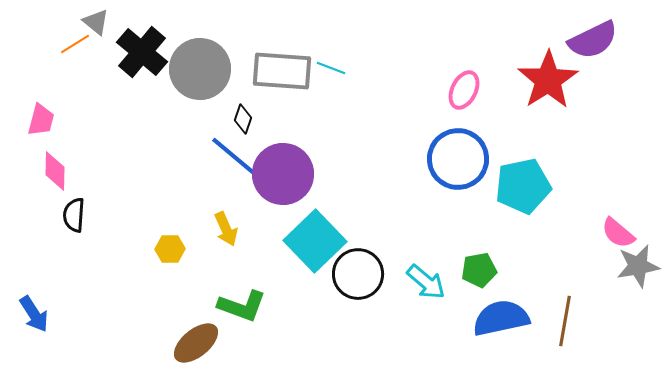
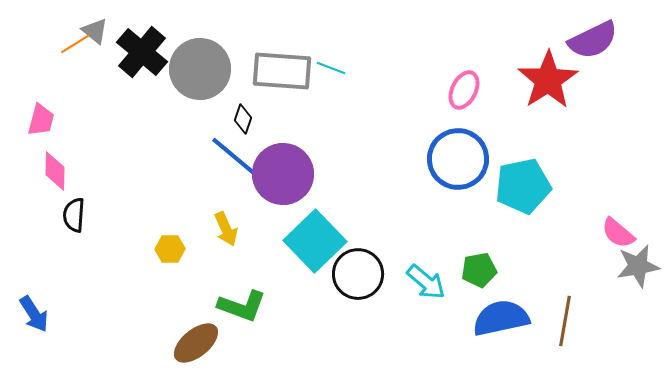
gray triangle: moved 1 px left, 9 px down
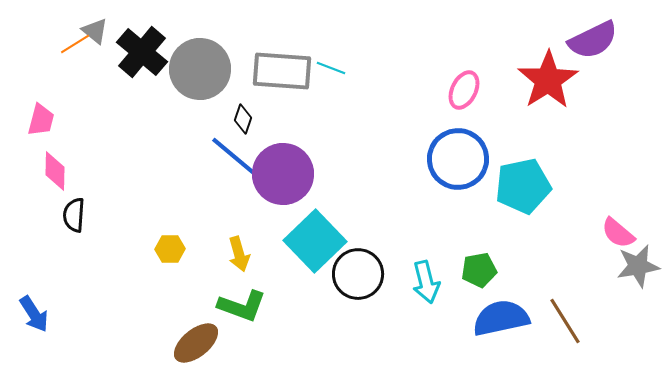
yellow arrow: moved 13 px right, 25 px down; rotated 8 degrees clockwise
cyan arrow: rotated 36 degrees clockwise
brown line: rotated 42 degrees counterclockwise
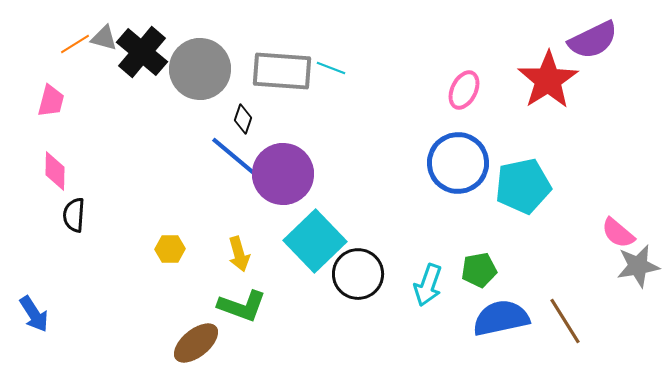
gray triangle: moved 9 px right, 7 px down; rotated 24 degrees counterclockwise
pink trapezoid: moved 10 px right, 19 px up
blue circle: moved 4 px down
cyan arrow: moved 2 px right, 3 px down; rotated 33 degrees clockwise
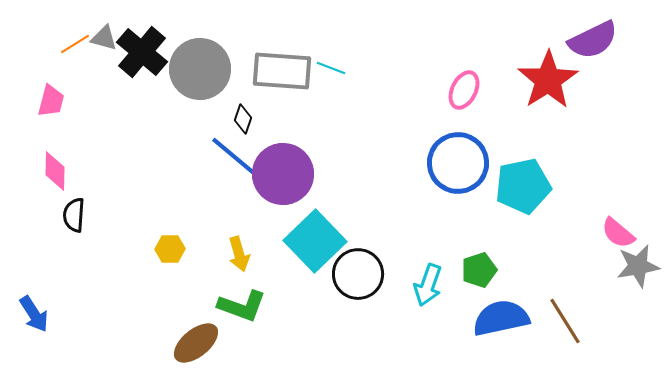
green pentagon: rotated 8 degrees counterclockwise
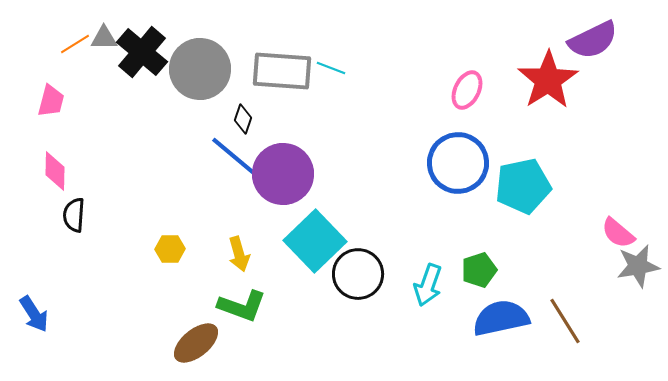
gray triangle: rotated 16 degrees counterclockwise
pink ellipse: moved 3 px right
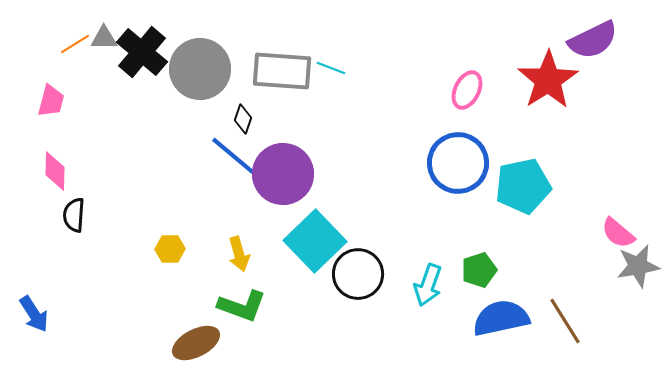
brown ellipse: rotated 12 degrees clockwise
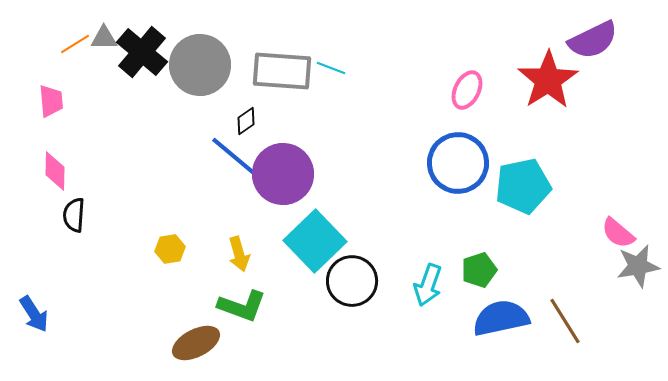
gray circle: moved 4 px up
pink trapezoid: rotated 20 degrees counterclockwise
black diamond: moved 3 px right, 2 px down; rotated 36 degrees clockwise
yellow hexagon: rotated 8 degrees counterclockwise
black circle: moved 6 px left, 7 px down
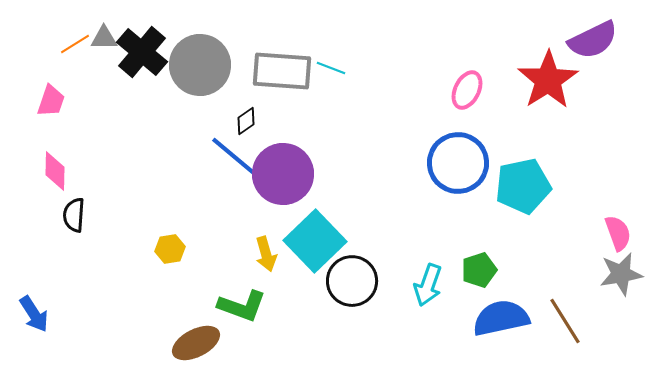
pink trapezoid: rotated 24 degrees clockwise
pink semicircle: rotated 150 degrees counterclockwise
yellow arrow: moved 27 px right
gray star: moved 17 px left, 8 px down
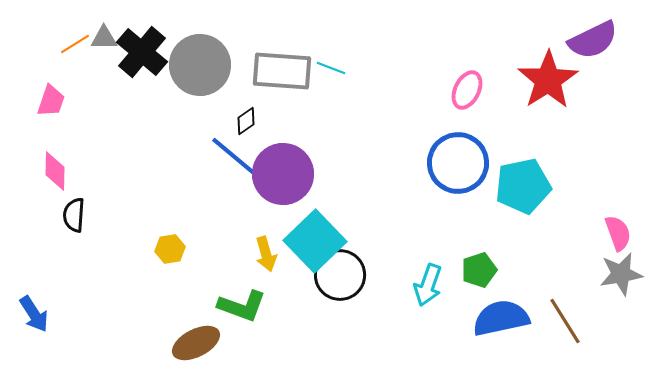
black circle: moved 12 px left, 6 px up
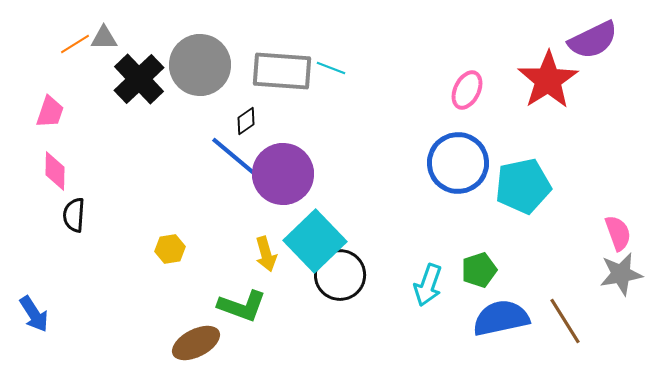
black cross: moved 3 px left, 27 px down; rotated 6 degrees clockwise
pink trapezoid: moved 1 px left, 11 px down
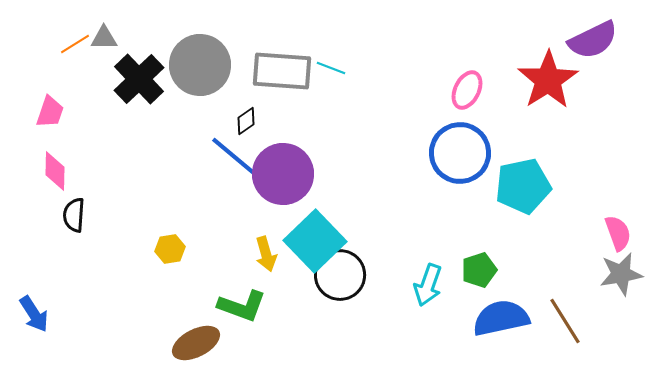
blue circle: moved 2 px right, 10 px up
